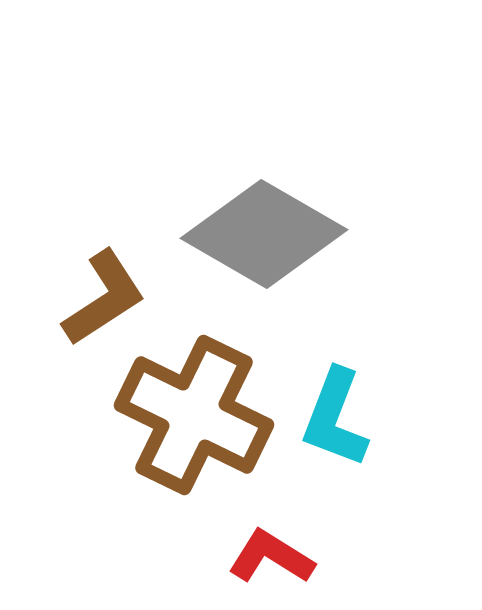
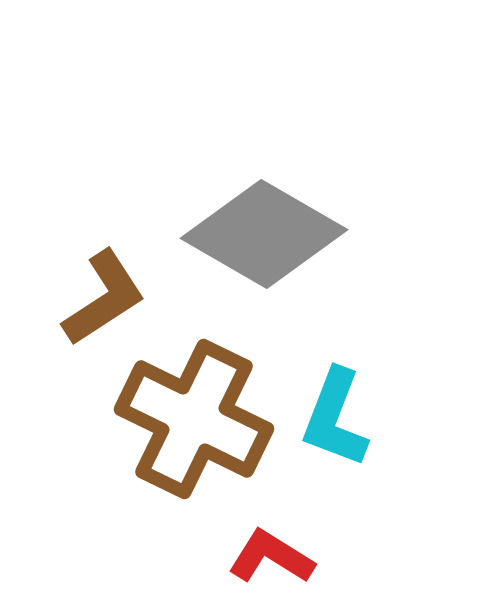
brown cross: moved 4 px down
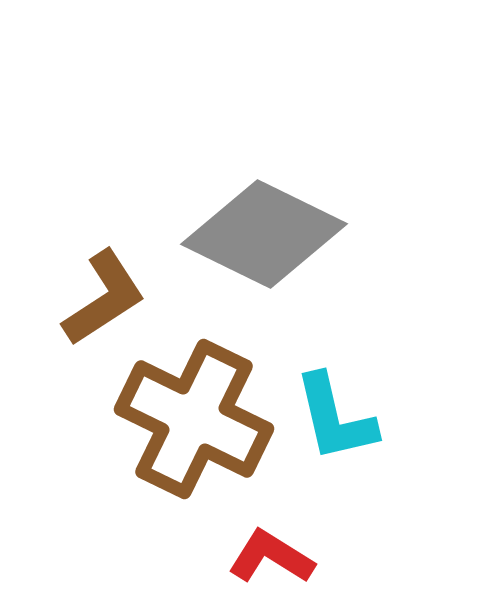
gray diamond: rotated 4 degrees counterclockwise
cyan L-shape: rotated 34 degrees counterclockwise
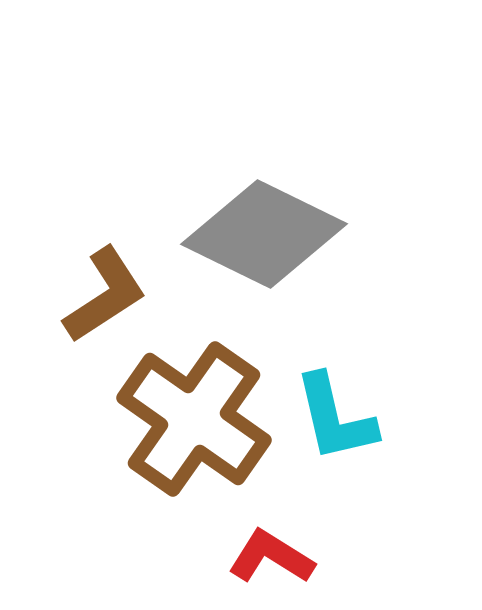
brown L-shape: moved 1 px right, 3 px up
brown cross: rotated 9 degrees clockwise
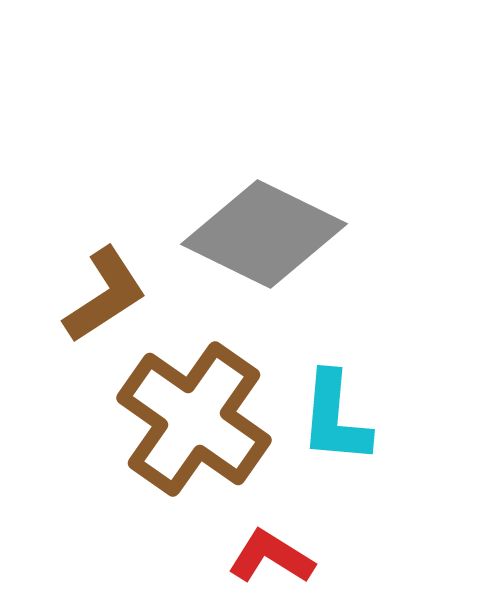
cyan L-shape: rotated 18 degrees clockwise
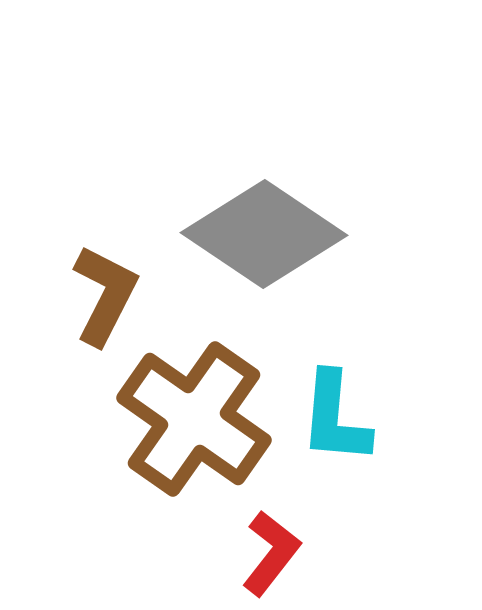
gray diamond: rotated 8 degrees clockwise
brown L-shape: rotated 30 degrees counterclockwise
red L-shape: moved 4 px up; rotated 96 degrees clockwise
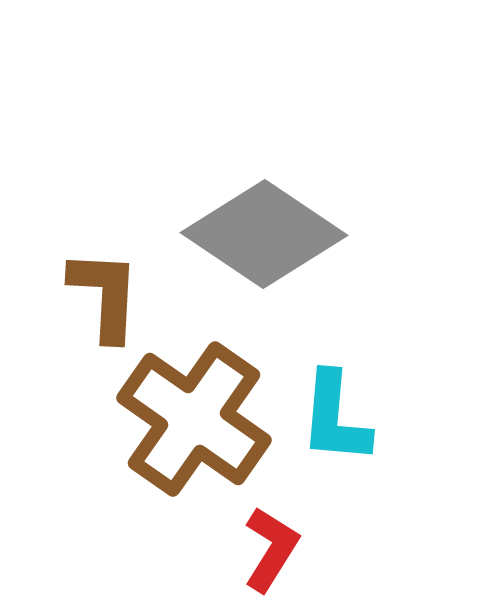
brown L-shape: rotated 24 degrees counterclockwise
red L-shape: moved 4 px up; rotated 6 degrees counterclockwise
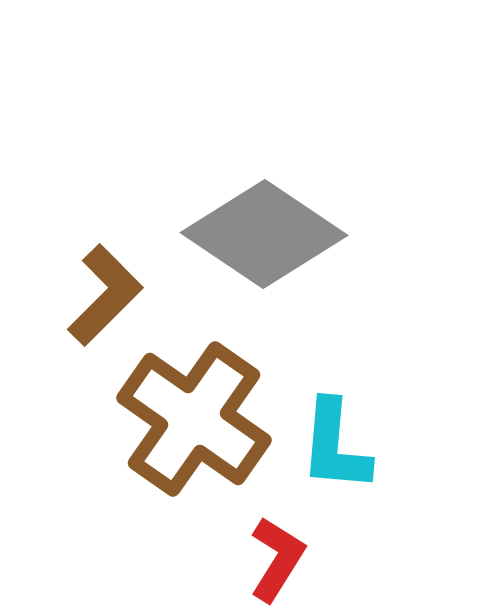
brown L-shape: rotated 42 degrees clockwise
cyan L-shape: moved 28 px down
red L-shape: moved 6 px right, 10 px down
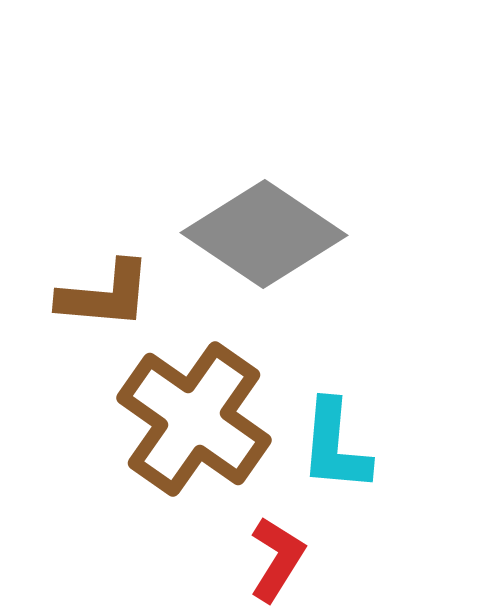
brown L-shape: rotated 50 degrees clockwise
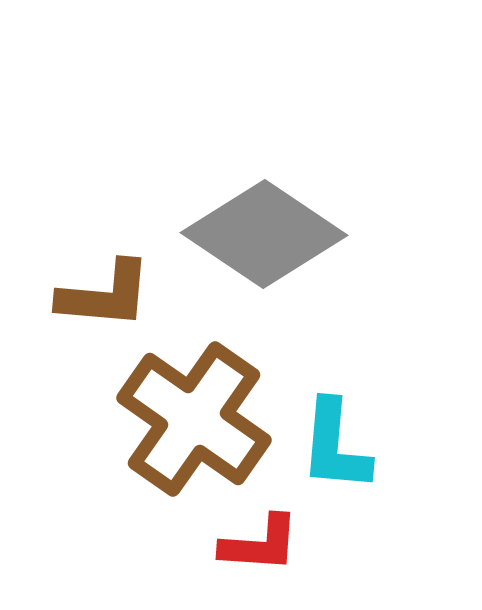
red L-shape: moved 17 px left, 15 px up; rotated 62 degrees clockwise
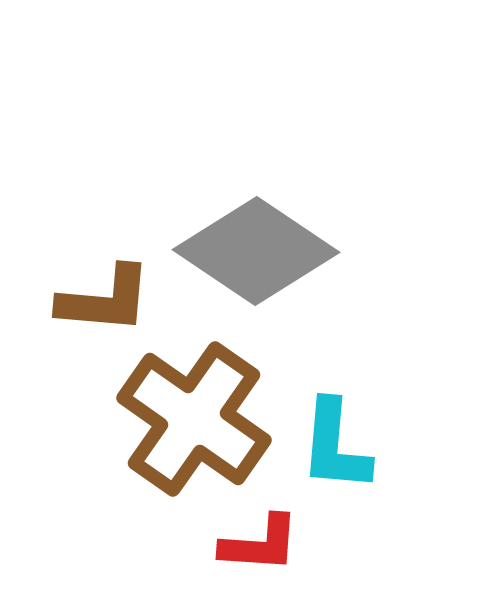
gray diamond: moved 8 px left, 17 px down
brown L-shape: moved 5 px down
